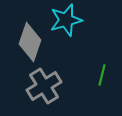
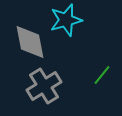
gray diamond: rotated 30 degrees counterclockwise
green line: rotated 25 degrees clockwise
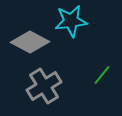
cyan star: moved 5 px right, 1 px down; rotated 8 degrees clockwise
gray diamond: rotated 51 degrees counterclockwise
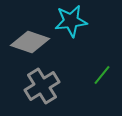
gray diamond: rotated 9 degrees counterclockwise
gray cross: moved 2 px left
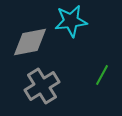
gray diamond: rotated 30 degrees counterclockwise
green line: rotated 10 degrees counterclockwise
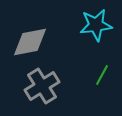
cyan star: moved 25 px right, 4 px down
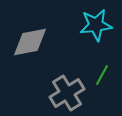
gray cross: moved 25 px right, 7 px down
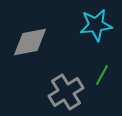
gray cross: moved 1 px left, 1 px up
